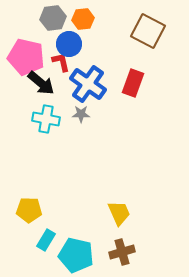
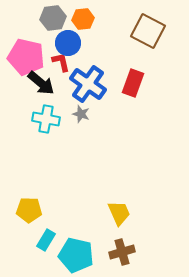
blue circle: moved 1 px left, 1 px up
gray star: rotated 18 degrees clockwise
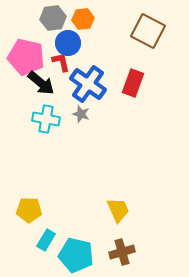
yellow trapezoid: moved 1 px left, 3 px up
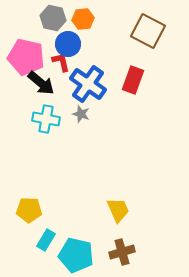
gray hexagon: rotated 20 degrees clockwise
blue circle: moved 1 px down
red rectangle: moved 3 px up
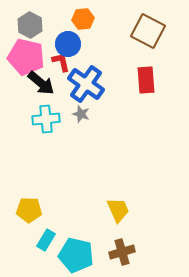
gray hexagon: moved 23 px left, 7 px down; rotated 15 degrees clockwise
red rectangle: moved 13 px right; rotated 24 degrees counterclockwise
blue cross: moved 2 px left
cyan cross: rotated 16 degrees counterclockwise
